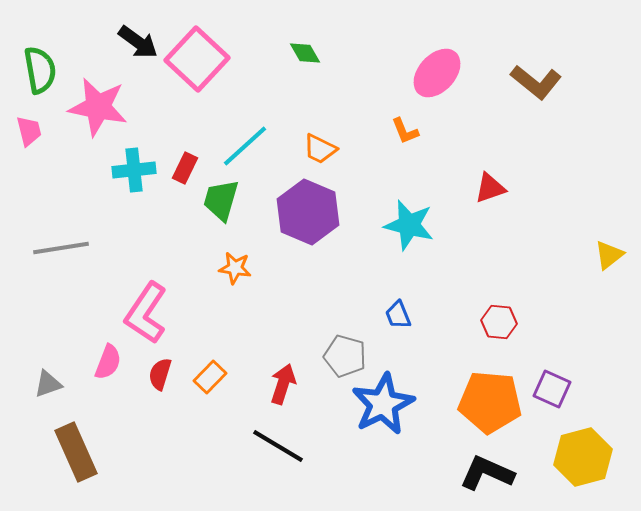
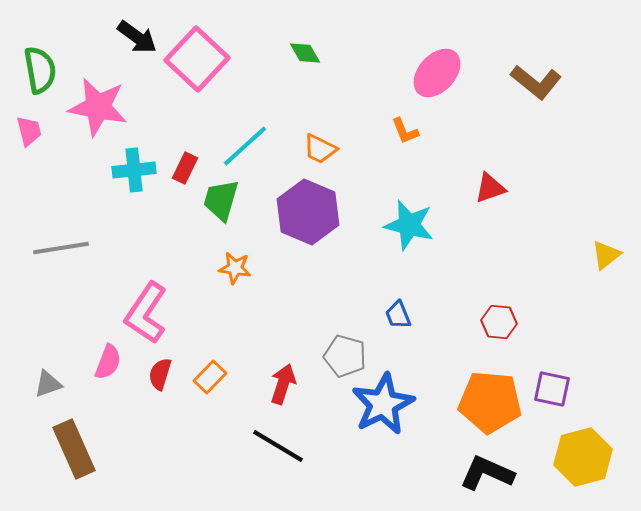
black arrow: moved 1 px left, 5 px up
yellow triangle: moved 3 px left
purple square: rotated 12 degrees counterclockwise
brown rectangle: moved 2 px left, 3 px up
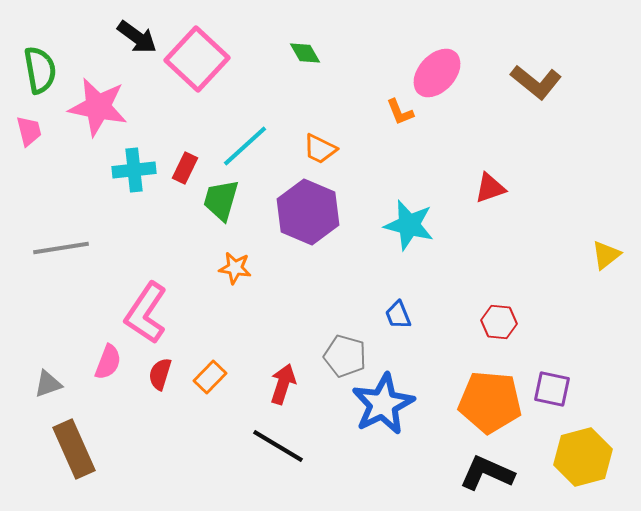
orange L-shape: moved 5 px left, 19 px up
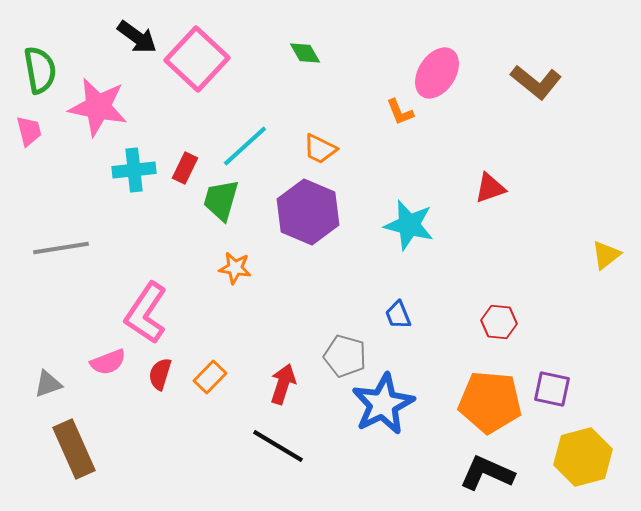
pink ellipse: rotated 9 degrees counterclockwise
pink semicircle: rotated 48 degrees clockwise
